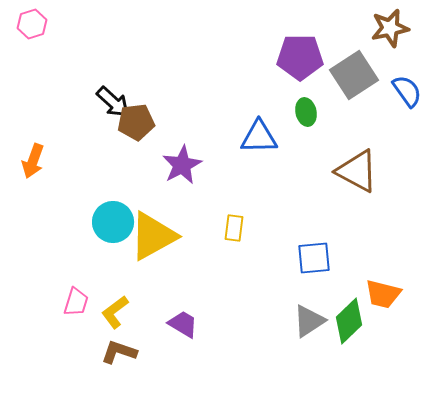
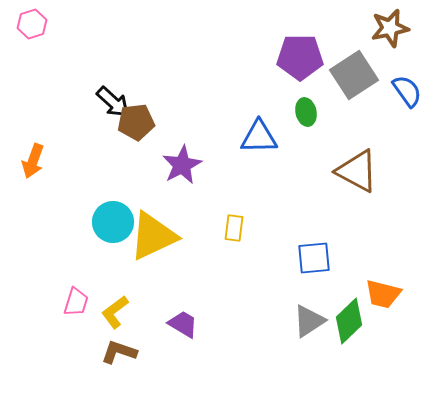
yellow triangle: rotated 4 degrees clockwise
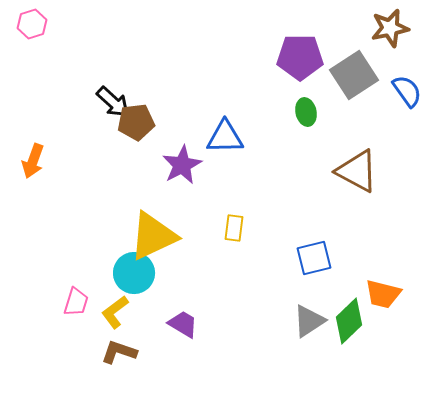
blue triangle: moved 34 px left
cyan circle: moved 21 px right, 51 px down
blue square: rotated 9 degrees counterclockwise
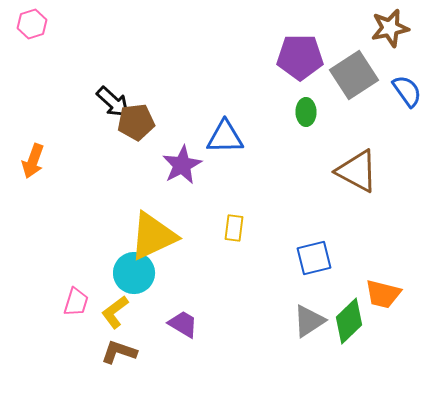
green ellipse: rotated 12 degrees clockwise
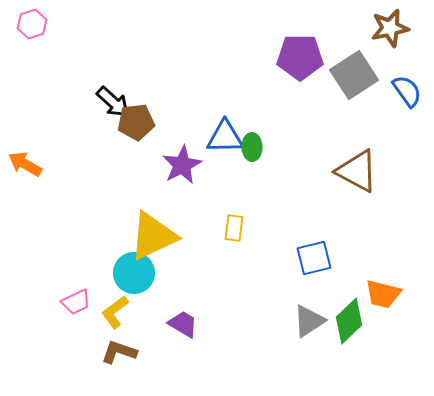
green ellipse: moved 54 px left, 35 px down
orange arrow: moved 8 px left, 3 px down; rotated 100 degrees clockwise
pink trapezoid: rotated 48 degrees clockwise
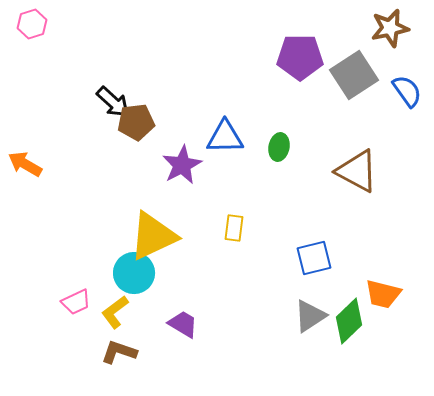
green ellipse: moved 27 px right; rotated 12 degrees clockwise
gray triangle: moved 1 px right, 5 px up
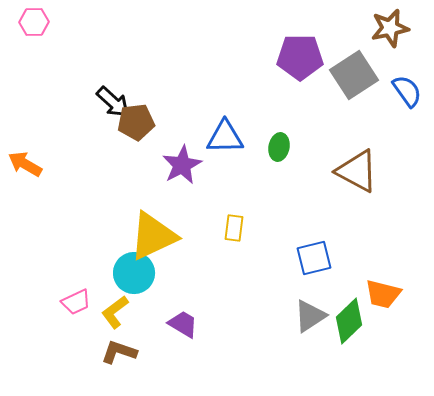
pink hexagon: moved 2 px right, 2 px up; rotated 16 degrees clockwise
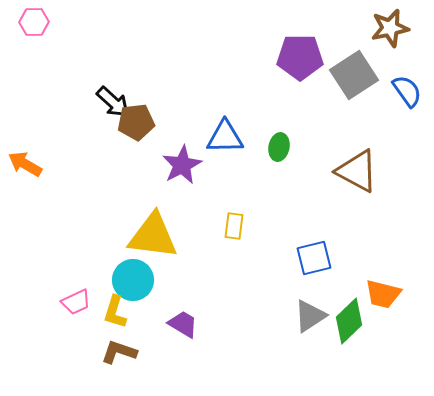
yellow rectangle: moved 2 px up
yellow triangle: rotated 32 degrees clockwise
cyan circle: moved 1 px left, 7 px down
yellow L-shape: rotated 36 degrees counterclockwise
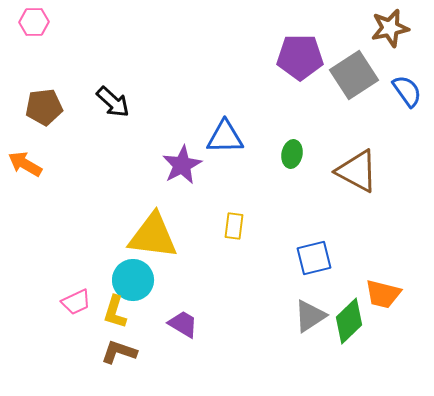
brown pentagon: moved 92 px left, 15 px up
green ellipse: moved 13 px right, 7 px down
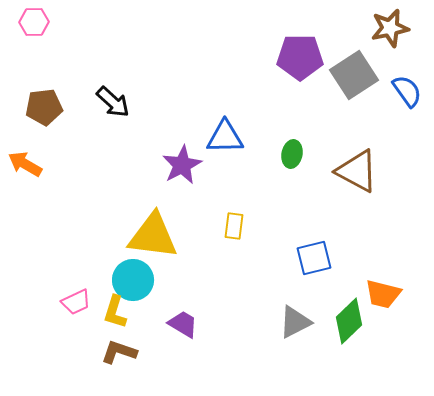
gray triangle: moved 15 px left, 6 px down; rotated 6 degrees clockwise
